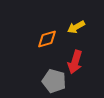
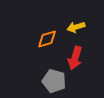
yellow arrow: rotated 12 degrees clockwise
red arrow: moved 4 px up
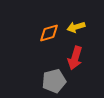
orange diamond: moved 2 px right, 6 px up
gray pentagon: rotated 30 degrees counterclockwise
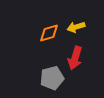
gray pentagon: moved 2 px left, 3 px up
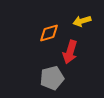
yellow arrow: moved 6 px right, 6 px up
red arrow: moved 5 px left, 6 px up
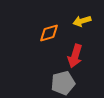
red arrow: moved 5 px right, 4 px down
gray pentagon: moved 11 px right, 5 px down
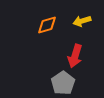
orange diamond: moved 2 px left, 8 px up
gray pentagon: rotated 20 degrees counterclockwise
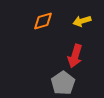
orange diamond: moved 4 px left, 4 px up
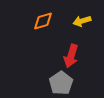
red arrow: moved 4 px left
gray pentagon: moved 2 px left
